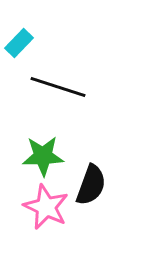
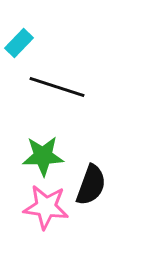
black line: moved 1 px left
pink star: rotated 18 degrees counterclockwise
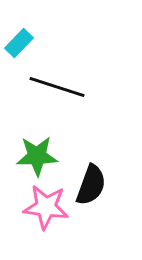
green star: moved 6 px left
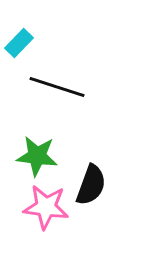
green star: rotated 9 degrees clockwise
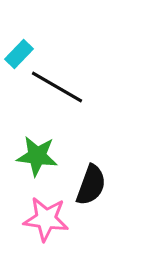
cyan rectangle: moved 11 px down
black line: rotated 12 degrees clockwise
pink star: moved 12 px down
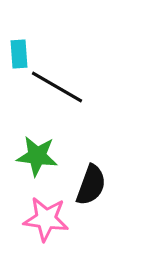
cyan rectangle: rotated 48 degrees counterclockwise
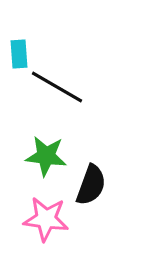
green star: moved 9 px right
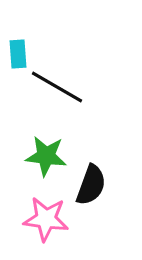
cyan rectangle: moved 1 px left
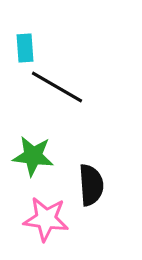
cyan rectangle: moved 7 px right, 6 px up
green star: moved 13 px left
black semicircle: rotated 24 degrees counterclockwise
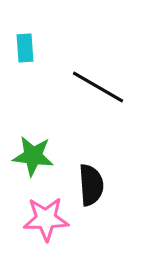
black line: moved 41 px right
pink star: rotated 9 degrees counterclockwise
